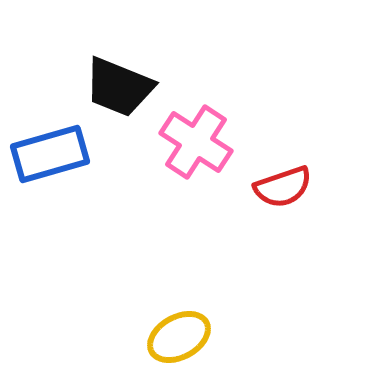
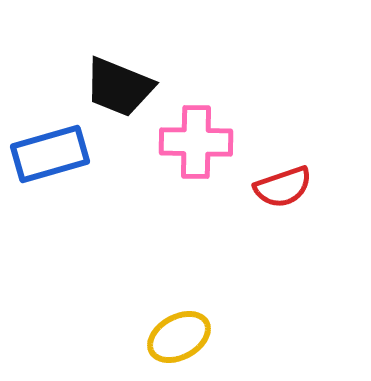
pink cross: rotated 32 degrees counterclockwise
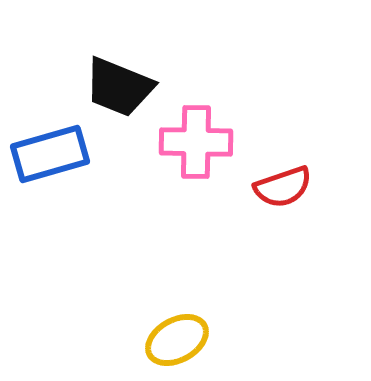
yellow ellipse: moved 2 px left, 3 px down
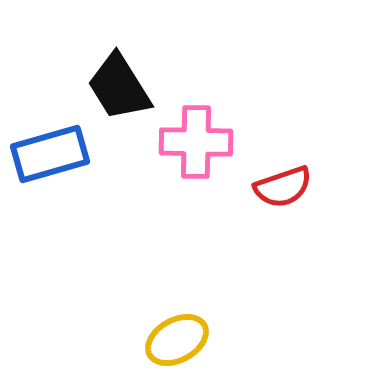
black trapezoid: rotated 36 degrees clockwise
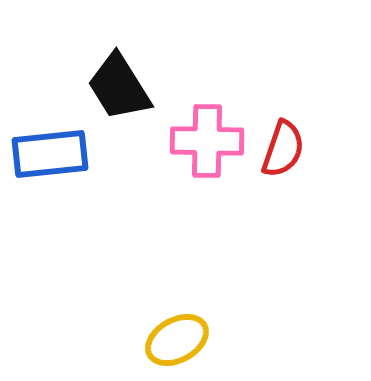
pink cross: moved 11 px right, 1 px up
blue rectangle: rotated 10 degrees clockwise
red semicircle: moved 38 px up; rotated 52 degrees counterclockwise
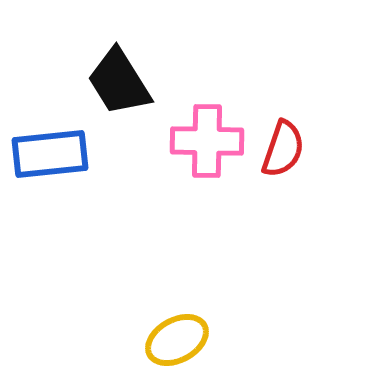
black trapezoid: moved 5 px up
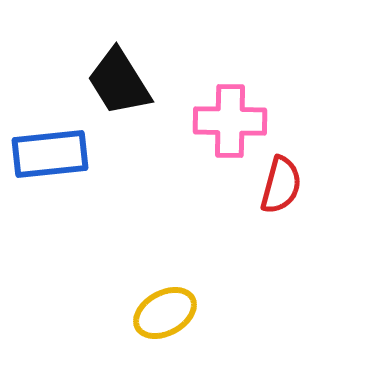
pink cross: moved 23 px right, 20 px up
red semicircle: moved 2 px left, 36 px down; rotated 4 degrees counterclockwise
yellow ellipse: moved 12 px left, 27 px up
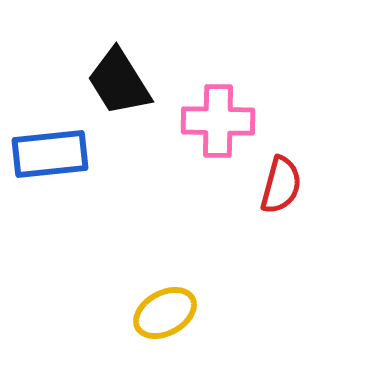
pink cross: moved 12 px left
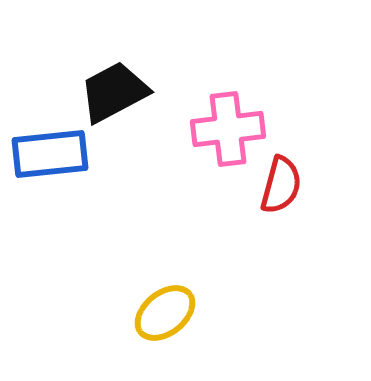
black trapezoid: moved 5 px left, 10 px down; rotated 94 degrees clockwise
pink cross: moved 10 px right, 8 px down; rotated 8 degrees counterclockwise
yellow ellipse: rotated 10 degrees counterclockwise
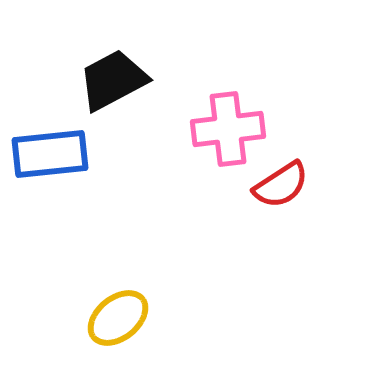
black trapezoid: moved 1 px left, 12 px up
red semicircle: rotated 42 degrees clockwise
yellow ellipse: moved 47 px left, 5 px down
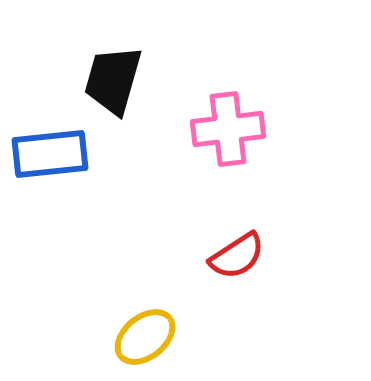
black trapezoid: rotated 46 degrees counterclockwise
red semicircle: moved 44 px left, 71 px down
yellow ellipse: moved 27 px right, 19 px down
